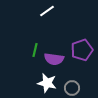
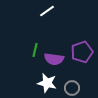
purple pentagon: moved 2 px down
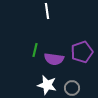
white line: rotated 63 degrees counterclockwise
white star: moved 2 px down
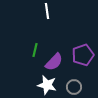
purple pentagon: moved 1 px right, 3 px down
purple semicircle: moved 3 px down; rotated 54 degrees counterclockwise
gray circle: moved 2 px right, 1 px up
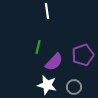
green line: moved 3 px right, 3 px up
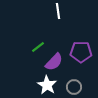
white line: moved 11 px right
green line: rotated 40 degrees clockwise
purple pentagon: moved 2 px left, 3 px up; rotated 20 degrees clockwise
white star: rotated 18 degrees clockwise
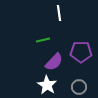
white line: moved 1 px right, 2 px down
green line: moved 5 px right, 7 px up; rotated 24 degrees clockwise
gray circle: moved 5 px right
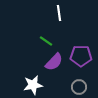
green line: moved 3 px right, 1 px down; rotated 48 degrees clockwise
purple pentagon: moved 4 px down
white star: moved 14 px left; rotated 30 degrees clockwise
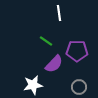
purple pentagon: moved 4 px left, 5 px up
purple semicircle: moved 2 px down
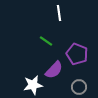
purple pentagon: moved 3 px down; rotated 20 degrees clockwise
purple semicircle: moved 6 px down
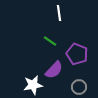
green line: moved 4 px right
